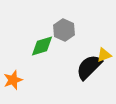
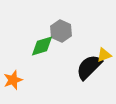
gray hexagon: moved 3 px left, 1 px down
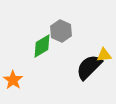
green diamond: rotated 15 degrees counterclockwise
yellow triangle: rotated 14 degrees clockwise
orange star: rotated 18 degrees counterclockwise
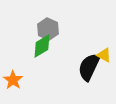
gray hexagon: moved 13 px left, 2 px up
yellow triangle: rotated 35 degrees clockwise
black semicircle: rotated 20 degrees counterclockwise
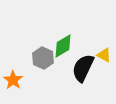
gray hexagon: moved 5 px left, 29 px down
green diamond: moved 21 px right
black semicircle: moved 6 px left, 1 px down
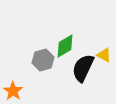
green diamond: moved 2 px right
gray hexagon: moved 2 px down; rotated 20 degrees clockwise
orange star: moved 11 px down
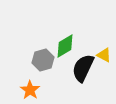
orange star: moved 17 px right, 1 px up
